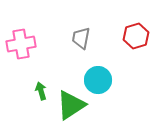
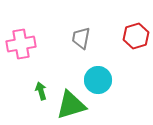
green triangle: rotated 16 degrees clockwise
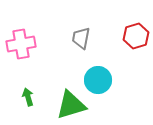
green arrow: moved 13 px left, 6 px down
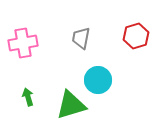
pink cross: moved 2 px right, 1 px up
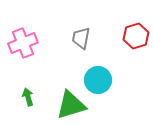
pink cross: rotated 12 degrees counterclockwise
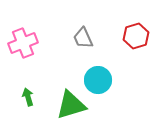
gray trapezoid: moved 2 px right; rotated 35 degrees counterclockwise
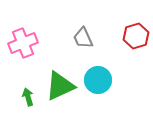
green triangle: moved 11 px left, 19 px up; rotated 8 degrees counterclockwise
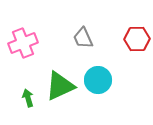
red hexagon: moved 1 px right, 3 px down; rotated 15 degrees clockwise
green arrow: moved 1 px down
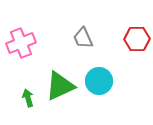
pink cross: moved 2 px left
cyan circle: moved 1 px right, 1 px down
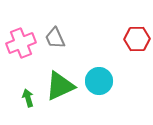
gray trapezoid: moved 28 px left
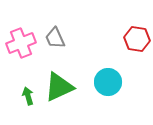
red hexagon: rotated 10 degrees clockwise
cyan circle: moved 9 px right, 1 px down
green triangle: moved 1 px left, 1 px down
green arrow: moved 2 px up
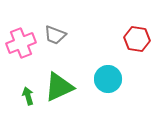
gray trapezoid: moved 3 px up; rotated 45 degrees counterclockwise
cyan circle: moved 3 px up
